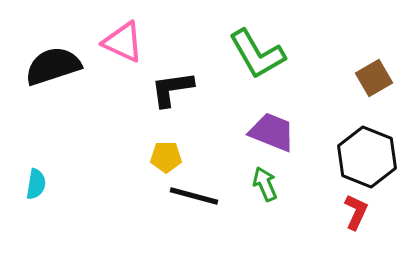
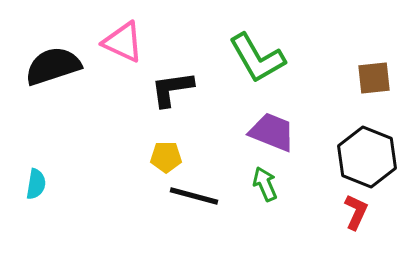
green L-shape: moved 4 px down
brown square: rotated 24 degrees clockwise
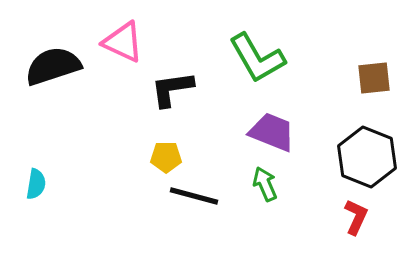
red L-shape: moved 5 px down
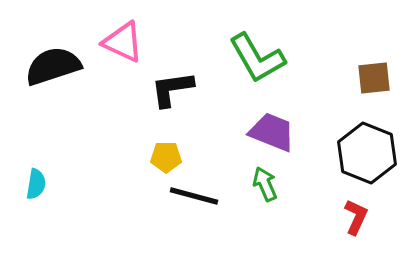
black hexagon: moved 4 px up
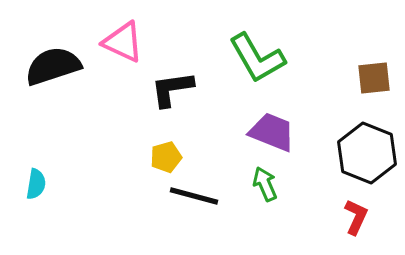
yellow pentagon: rotated 16 degrees counterclockwise
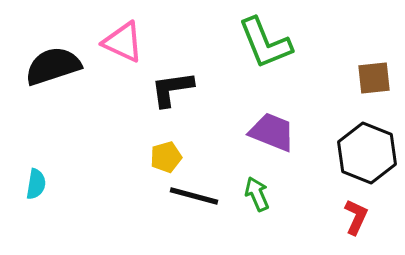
green L-shape: moved 8 px right, 15 px up; rotated 8 degrees clockwise
green arrow: moved 8 px left, 10 px down
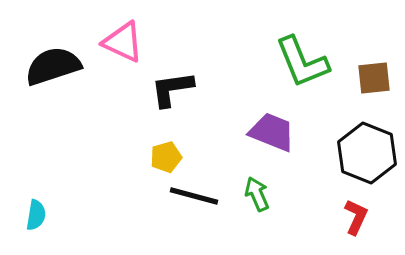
green L-shape: moved 37 px right, 19 px down
cyan semicircle: moved 31 px down
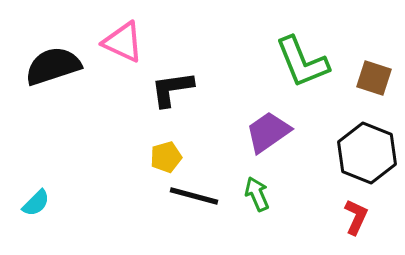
brown square: rotated 24 degrees clockwise
purple trapezoid: moved 4 px left; rotated 57 degrees counterclockwise
cyan semicircle: moved 12 px up; rotated 36 degrees clockwise
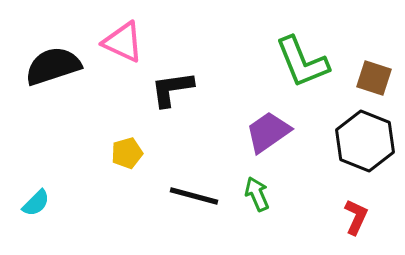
black hexagon: moved 2 px left, 12 px up
yellow pentagon: moved 39 px left, 4 px up
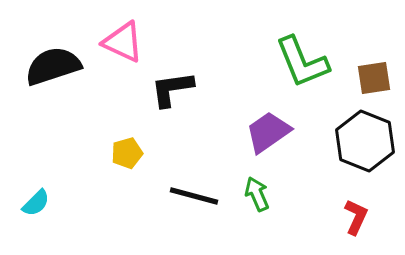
brown square: rotated 27 degrees counterclockwise
